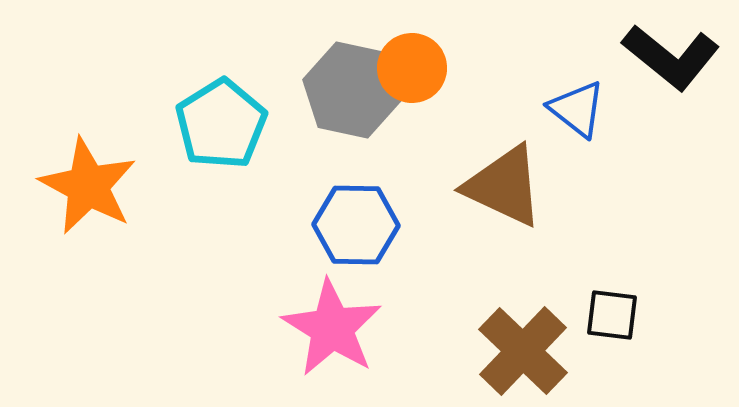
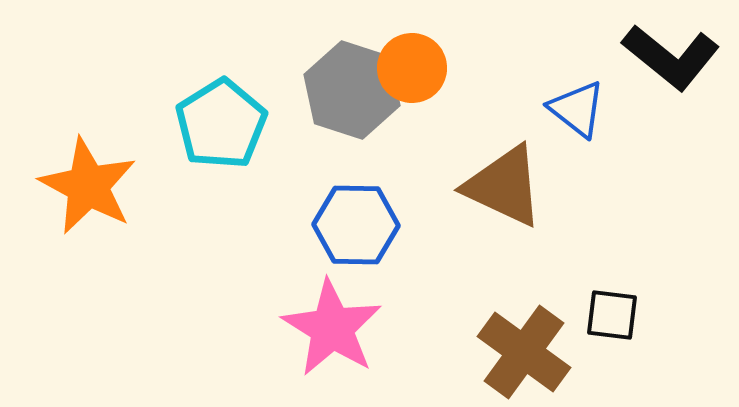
gray hexagon: rotated 6 degrees clockwise
brown cross: moved 1 px right, 1 px down; rotated 8 degrees counterclockwise
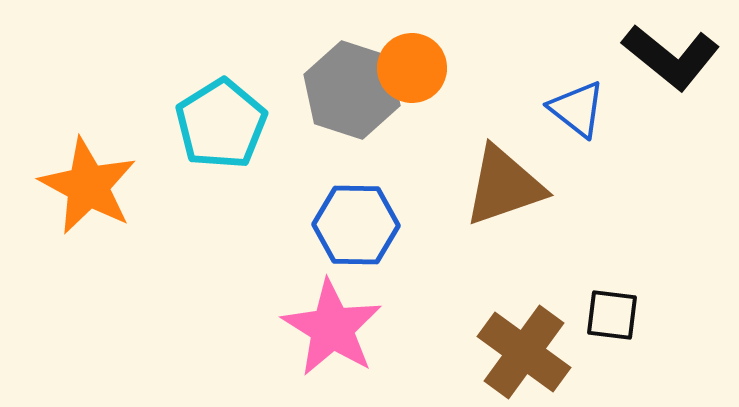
brown triangle: rotated 44 degrees counterclockwise
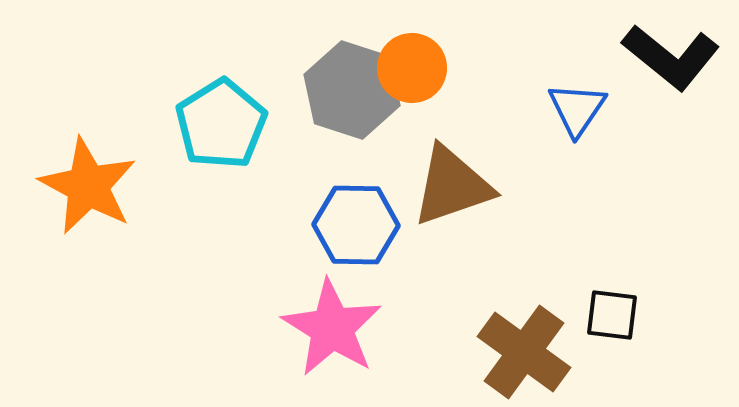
blue triangle: rotated 26 degrees clockwise
brown triangle: moved 52 px left
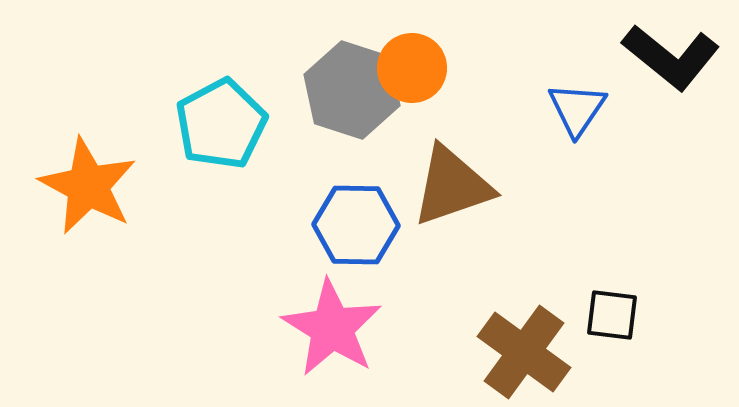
cyan pentagon: rotated 4 degrees clockwise
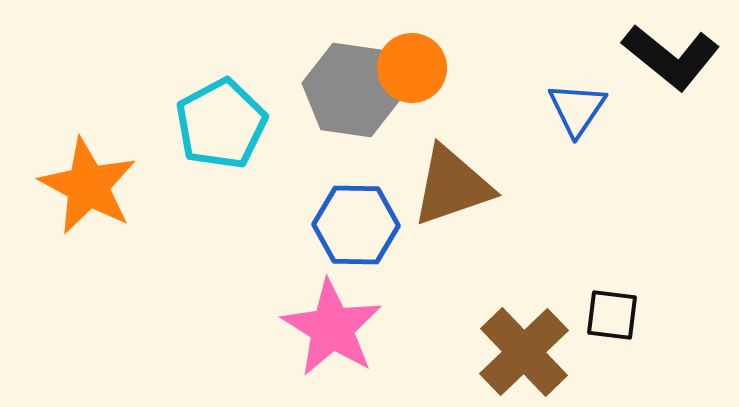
gray hexagon: rotated 10 degrees counterclockwise
brown cross: rotated 10 degrees clockwise
